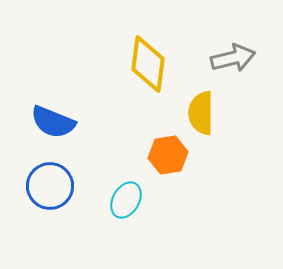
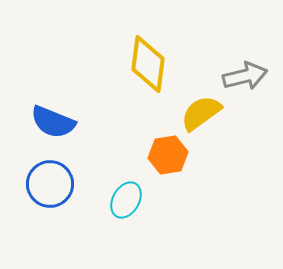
gray arrow: moved 12 px right, 18 px down
yellow semicircle: rotated 54 degrees clockwise
blue circle: moved 2 px up
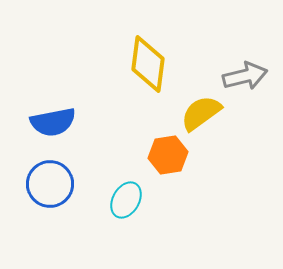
blue semicircle: rotated 33 degrees counterclockwise
